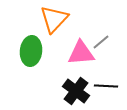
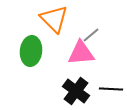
orange triangle: rotated 28 degrees counterclockwise
gray line: moved 10 px left, 7 px up
black line: moved 5 px right, 3 px down
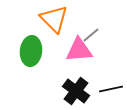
pink triangle: moved 2 px left, 3 px up
black line: rotated 15 degrees counterclockwise
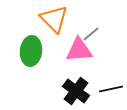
gray line: moved 1 px up
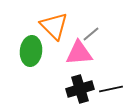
orange triangle: moved 7 px down
pink triangle: moved 3 px down
black cross: moved 4 px right, 2 px up; rotated 36 degrees clockwise
